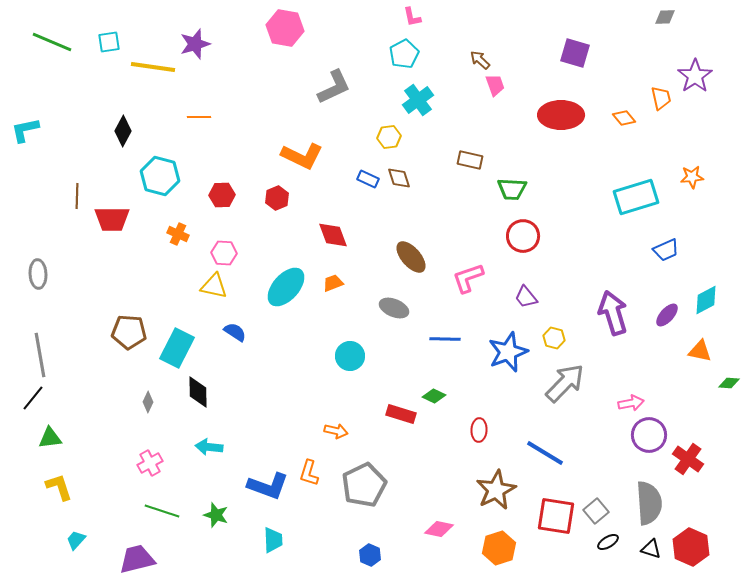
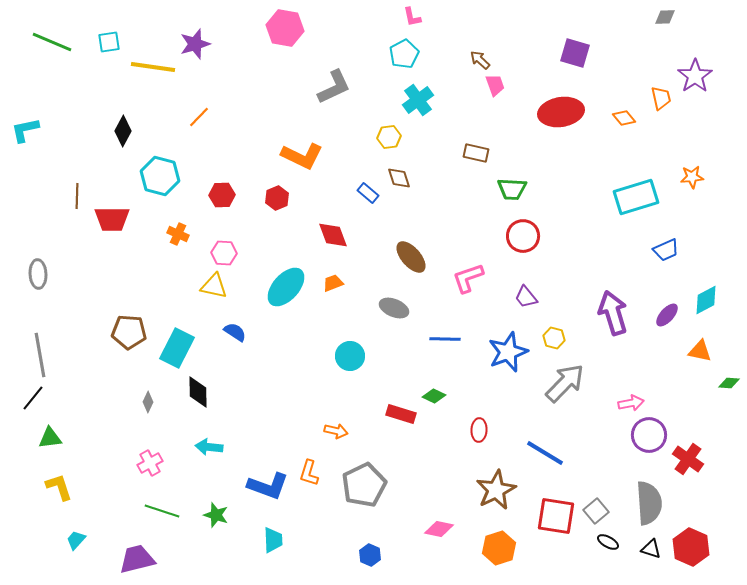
red ellipse at (561, 115): moved 3 px up; rotated 9 degrees counterclockwise
orange line at (199, 117): rotated 45 degrees counterclockwise
brown rectangle at (470, 160): moved 6 px right, 7 px up
blue rectangle at (368, 179): moved 14 px down; rotated 15 degrees clockwise
black ellipse at (608, 542): rotated 60 degrees clockwise
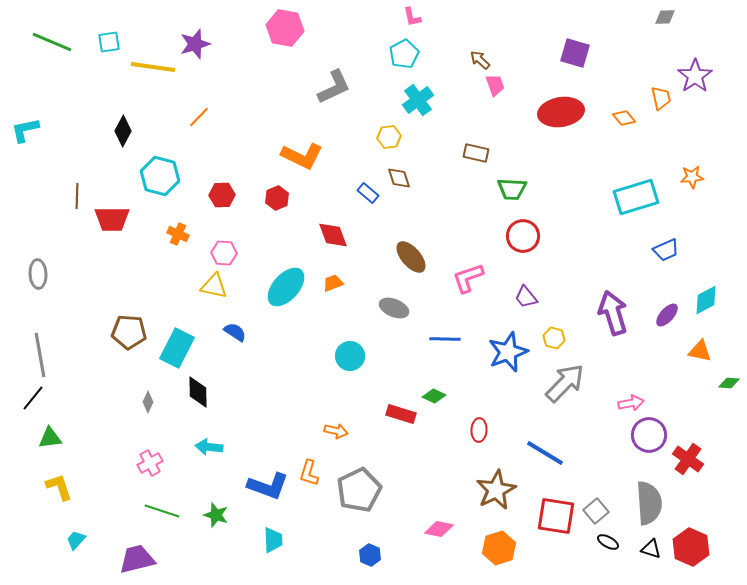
gray pentagon at (364, 485): moved 5 px left, 5 px down
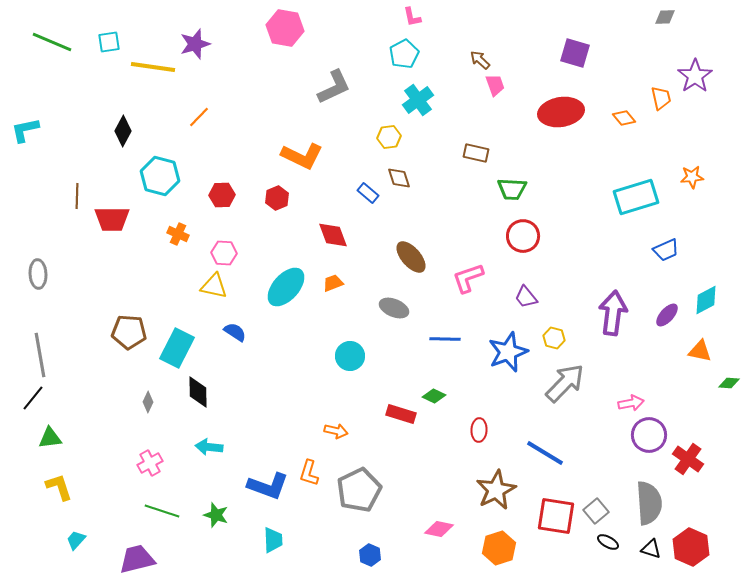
purple arrow at (613, 313): rotated 24 degrees clockwise
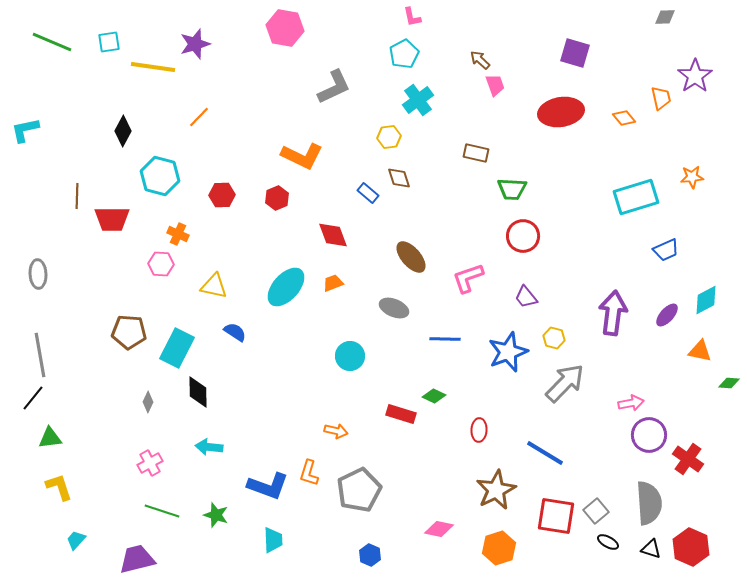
pink hexagon at (224, 253): moved 63 px left, 11 px down
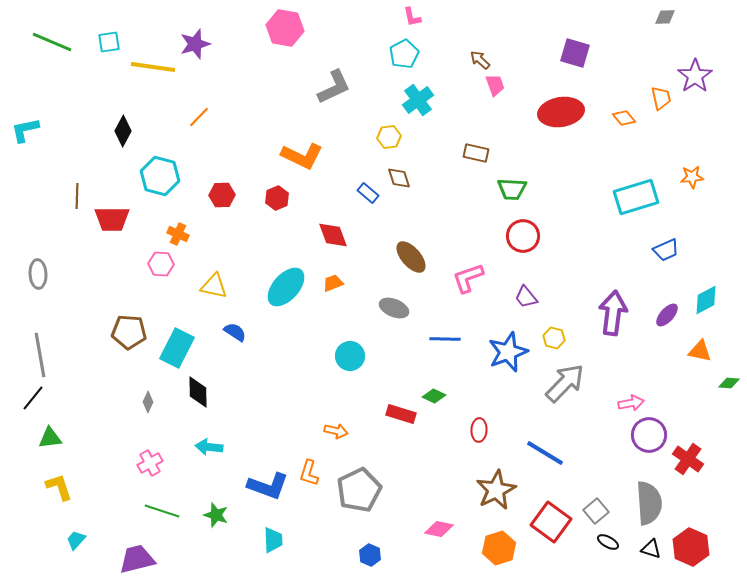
red square at (556, 516): moved 5 px left, 6 px down; rotated 27 degrees clockwise
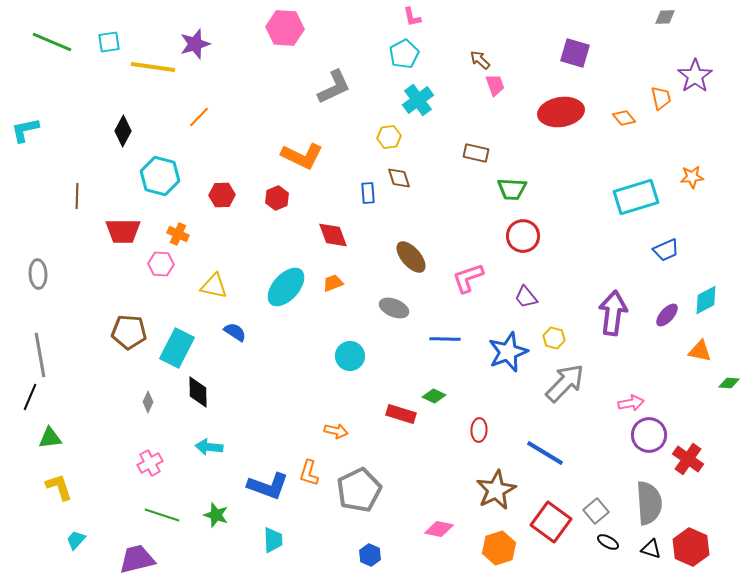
pink hexagon at (285, 28): rotated 6 degrees counterclockwise
blue rectangle at (368, 193): rotated 45 degrees clockwise
red trapezoid at (112, 219): moved 11 px right, 12 px down
black line at (33, 398): moved 3 px left, 1 px up; rotated 16 degrees counterclockwise
green line at (162, 511): moved 4 px down
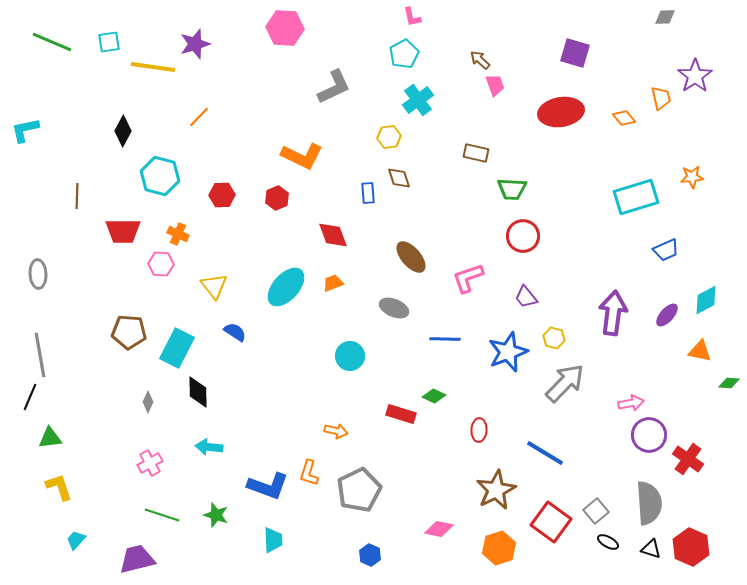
yellow triangle at (214, 286): rotated 40 degrees clockwise
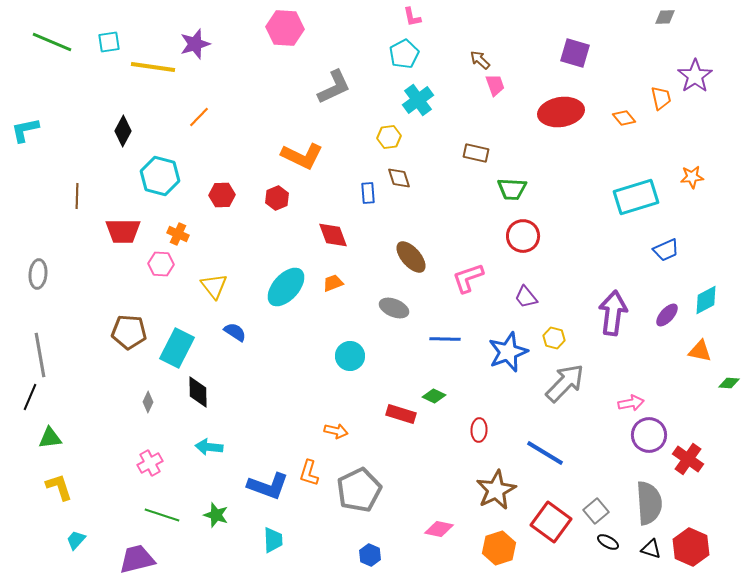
gray ellipse at (38, 274): rotated 8 degrees clockwise
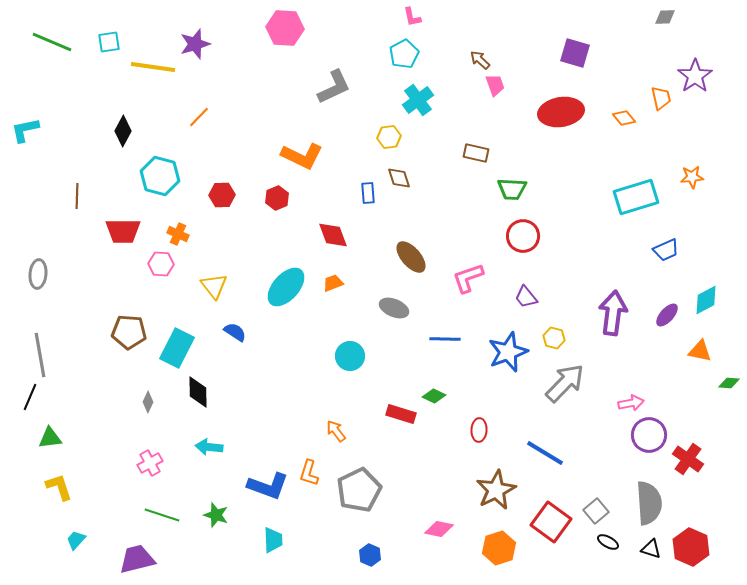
orange arrow at (336, 431): rotated 140 degrees counterclockwise
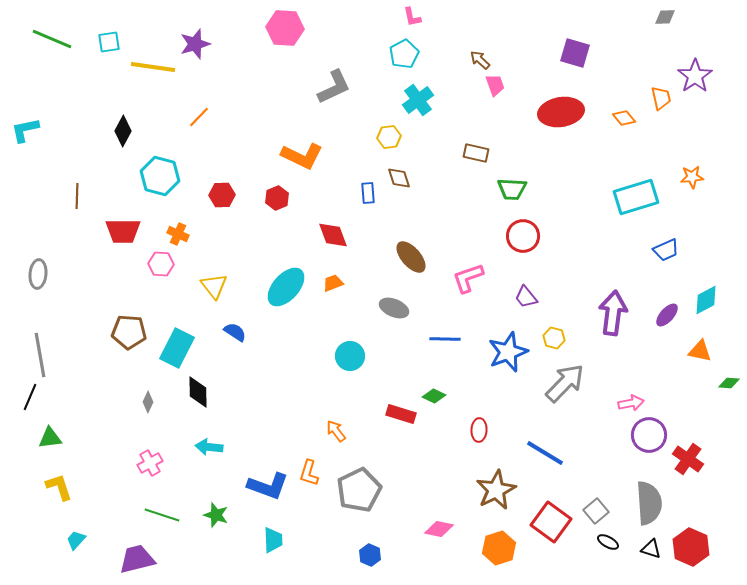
green line at (52, 42): moved 3 px up
